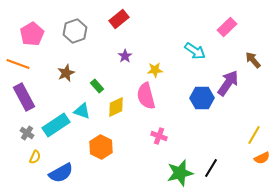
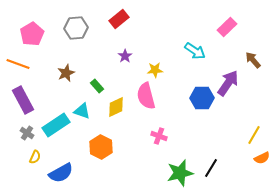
gray hexagon: moved 1 px right, 3 px up; rotated 15 degrees clockwise
purple rectangle: moved 1 px left, 3 px down
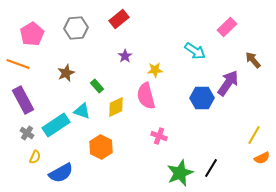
green star: rotated 8 degrees counterclockwise
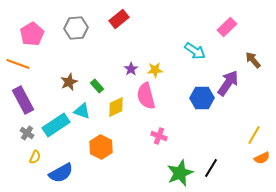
purple star: moved 6 px right, 13 px down
brown star: moved 3 px right, 9 px down
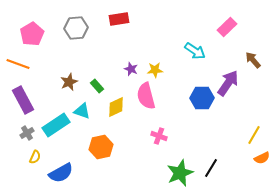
red rectangle: rotated 30 degrees clockwise
purple star: rotated 16 degrees counterclockwise
gray cross: rotated 24 degrees clockwise
orange hexagon: rotated 20 degrees clockwise
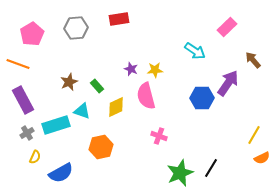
cyan rectangle: rotated 16 degrees clockwise
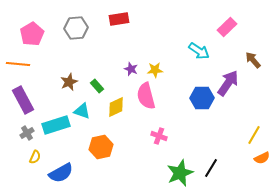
cyan arrow: moved 4 px right
orange line: rotated 15 degrees counterclockwise
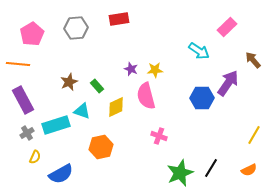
orange semicircle: moved 13 px left, 12 px down
blue semicircle: moved 1 px down
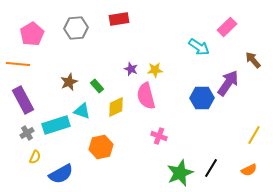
cyan arrow: moved 4 px up
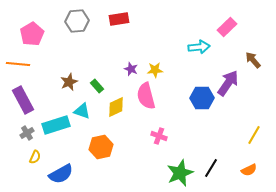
gray hexagon: moved 1 px right, 7 px up
cyan arrow: rotated 40 degrees counterclockwise
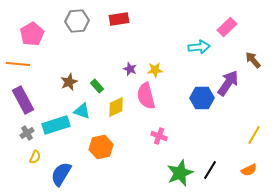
purple star: moved 1 px left
black line: moved 1 px left, 2 px down
blue semicircle: rotated 150 degrees clockwise
